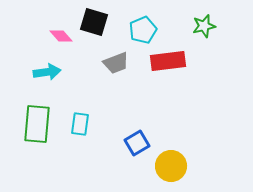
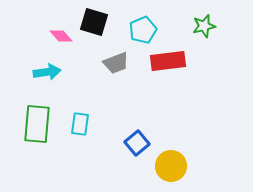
blue square: rotated 10 degrees counterclockwise
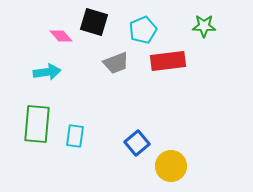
green star: rotated 15 degrees clockwise
cyan rectangle: moved 5 px left, 12 px down
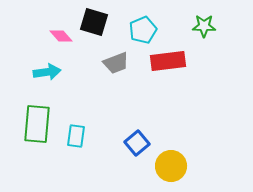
cyan rectangle: moved 1 px right
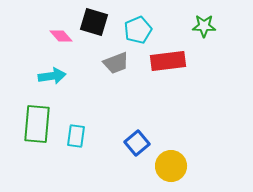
cyan pentagon: moved 5 px left
cyan arrow: moved 5 px right, 4 px down
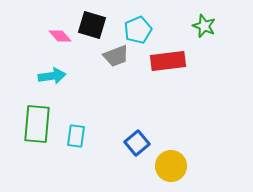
black square: moved 2 px left, 3 px down
green star: rotated 20 degrees clockwise
pink diamond: moved 1 px left
gray trapezoid: moved 7 px up
